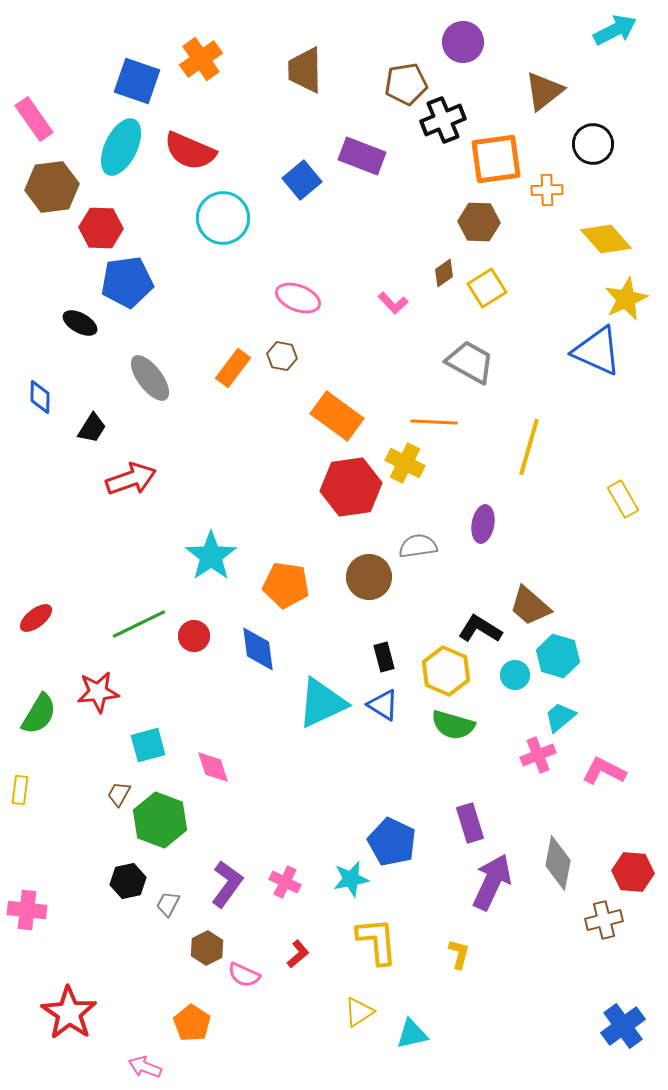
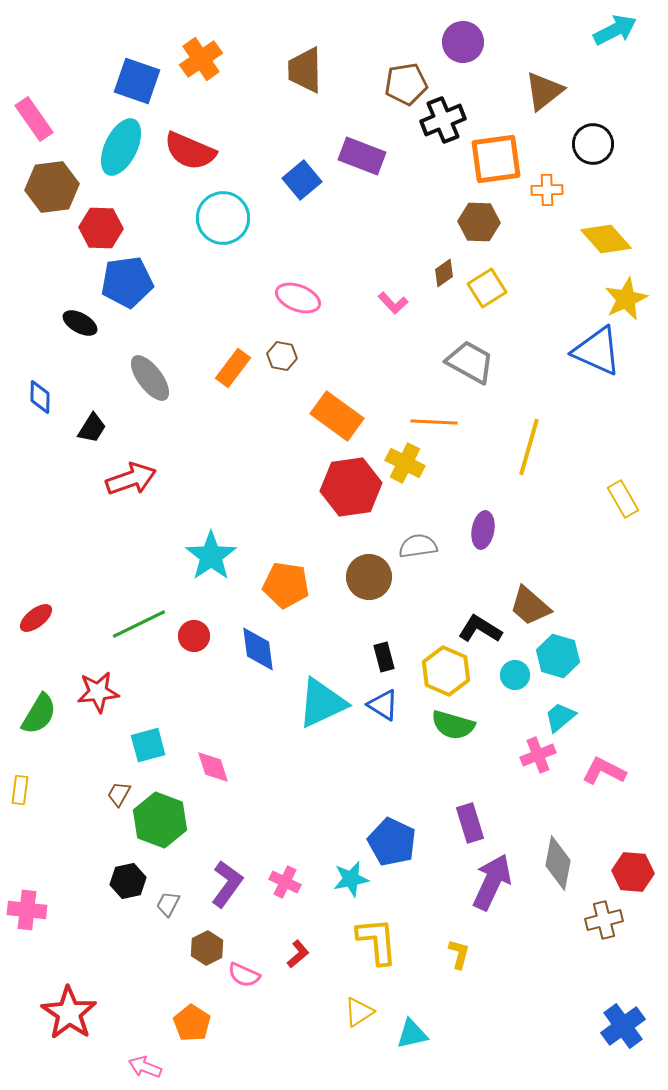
purple ellipse at (483, 524): moved 6 px down
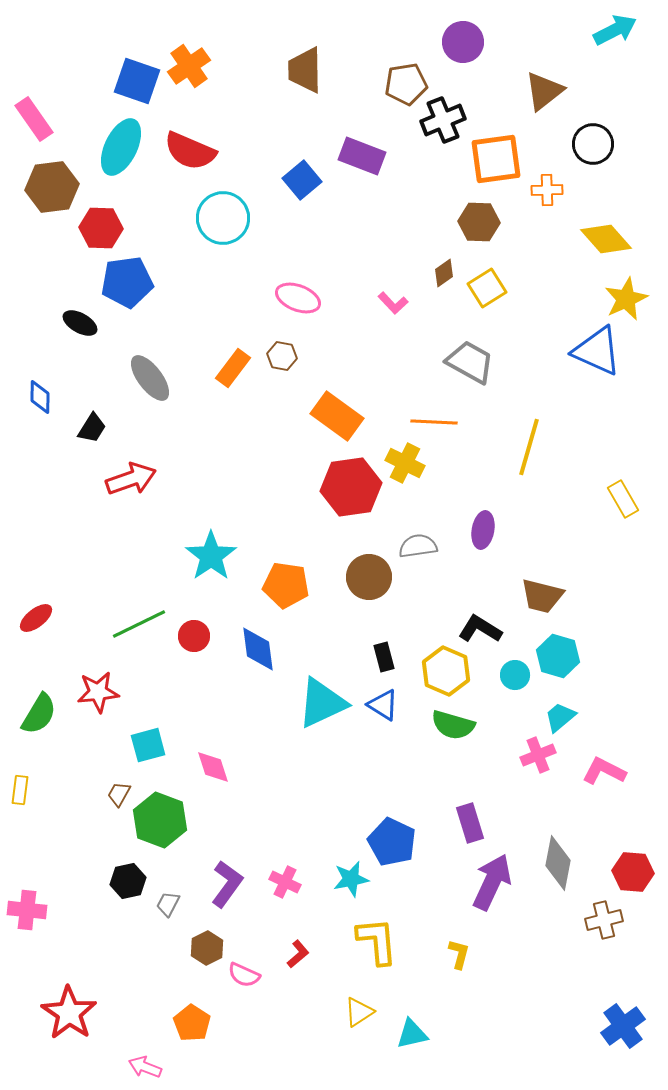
orange cross at (201, 59): moved 12 px left, 7 px down
brown trapezoid at (530, 606): moved 12 px right, 10 px up; rotated 27 degrees counterclockwise
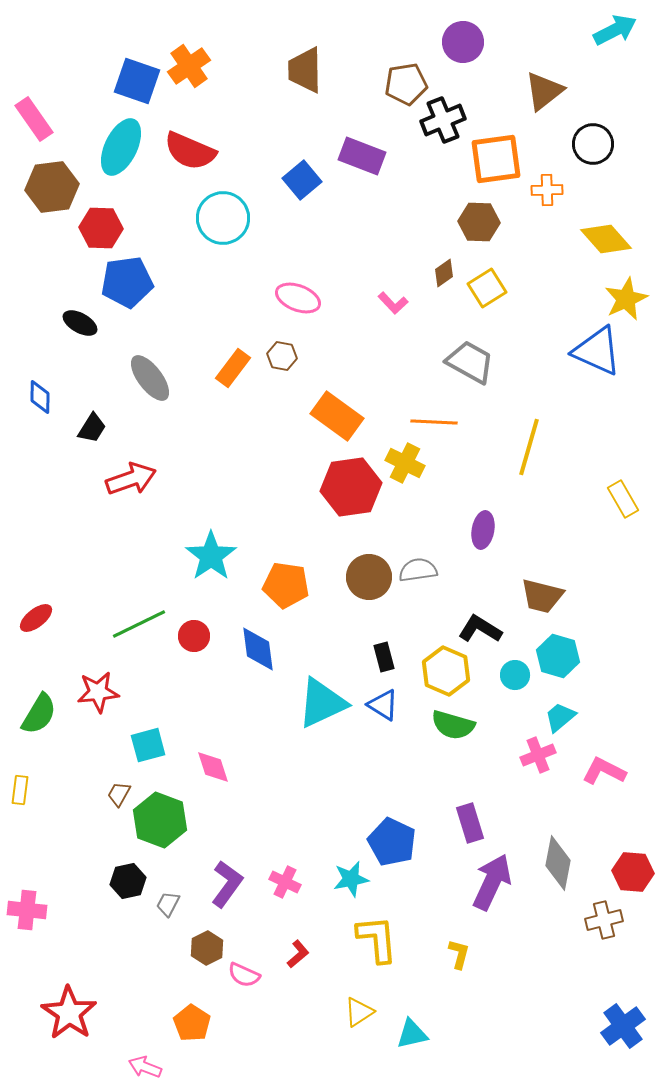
gray semicircle at (418, 546): moved 24 px down
yellow L-shape at (377, 941): moved 2 px up
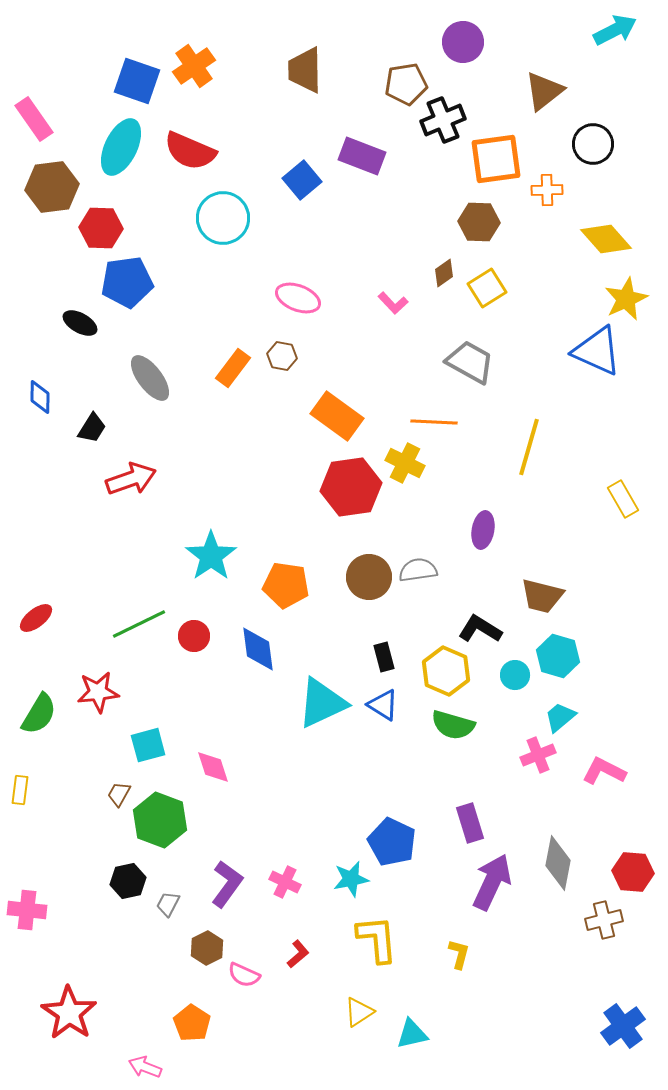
orange cross at (189, 66): moved 5 px right
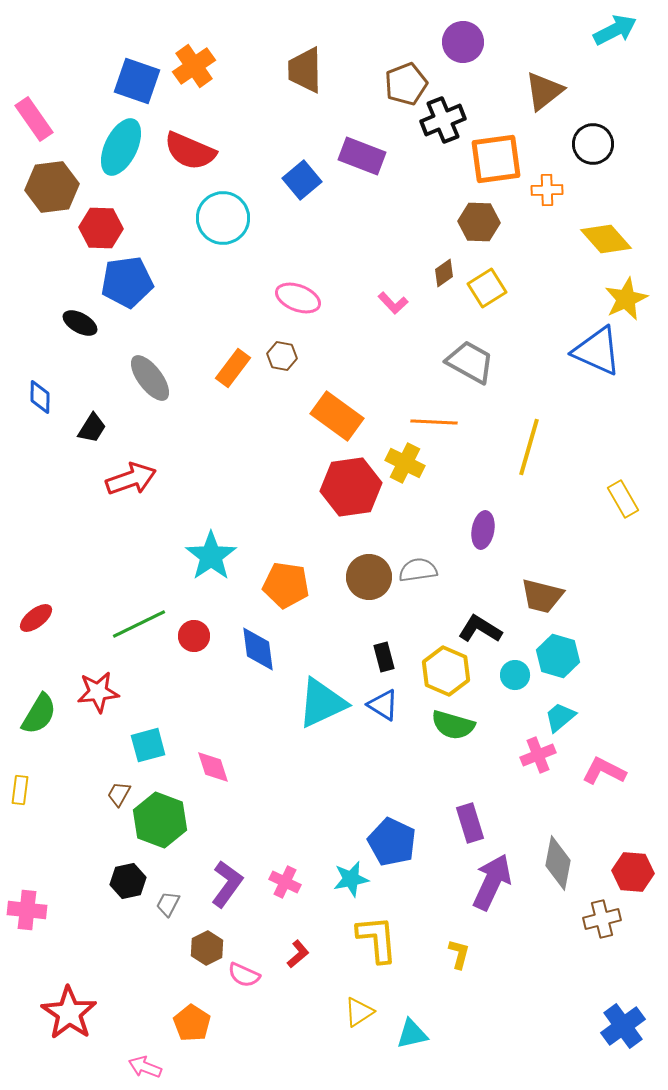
brown pentagon at (406, 84): rotated 12 degrees counterclockwise
brown cross at (604, 920): moved 2 px left, 1 px up
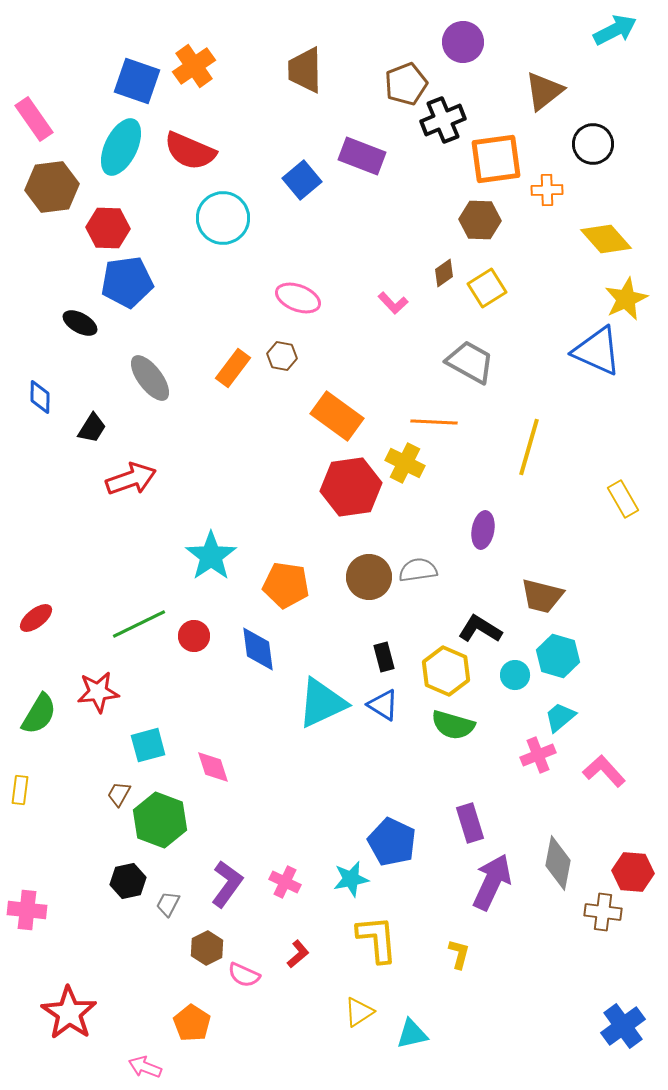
brown hexagon at (479, 222): moved 1 px right, 2 px up
red hexagon at (101, 228): moved 7 px right
pink L-shape at (604, 771): rotated 21 degrees clockwise
brown cross at (602, 919): moved 1 px right, 7 px up; rotated 21 degrees clockwise
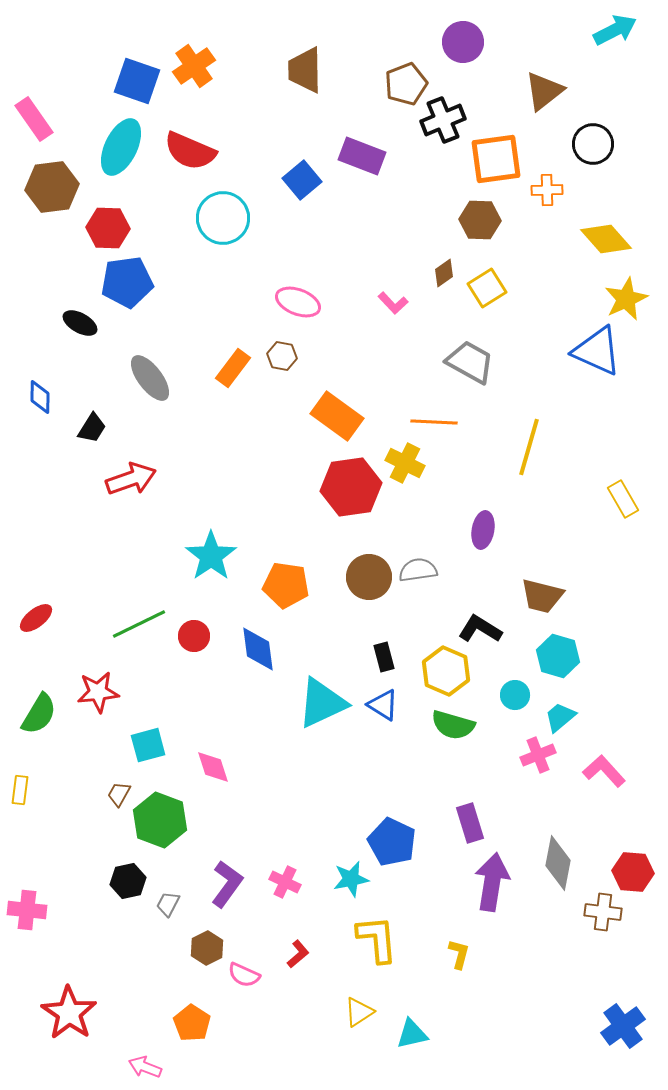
pink ellipse at (298, 298): moved 4 px down
cyan circle at (515, 675): moved 20 px down
purple arrow at (492, 882): rotated 16 degrees counterclockwise
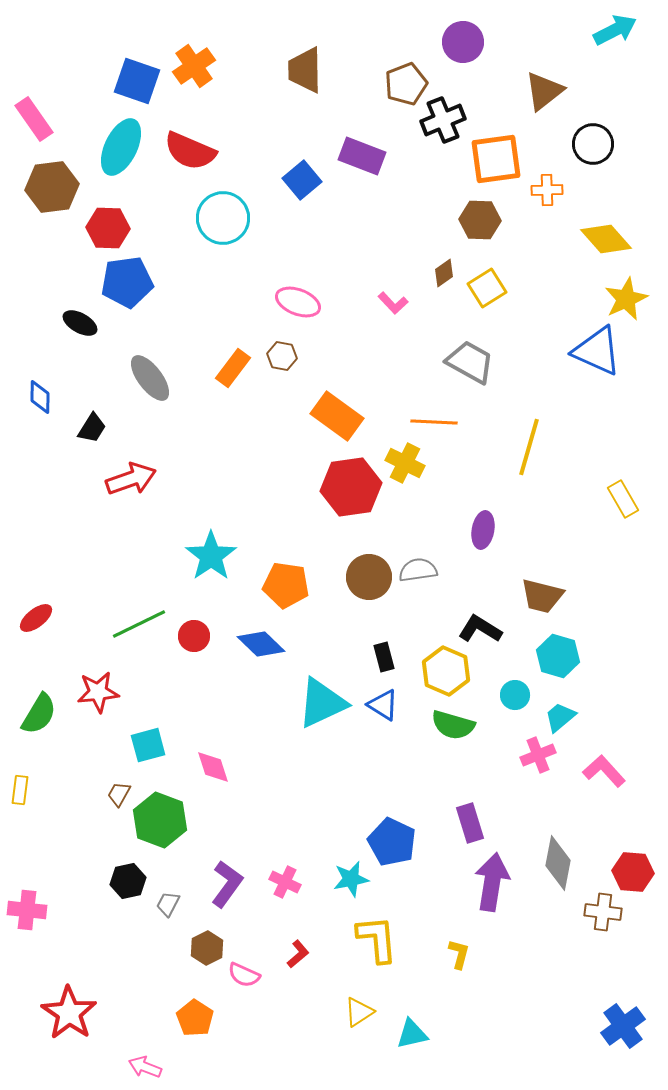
blue diamond at (258, 649): moved 3 px right, 5 px up; rotated 39 degrees counterclockwise
orange pentagon at (192, 1023): moved 3 px right, 5 px up
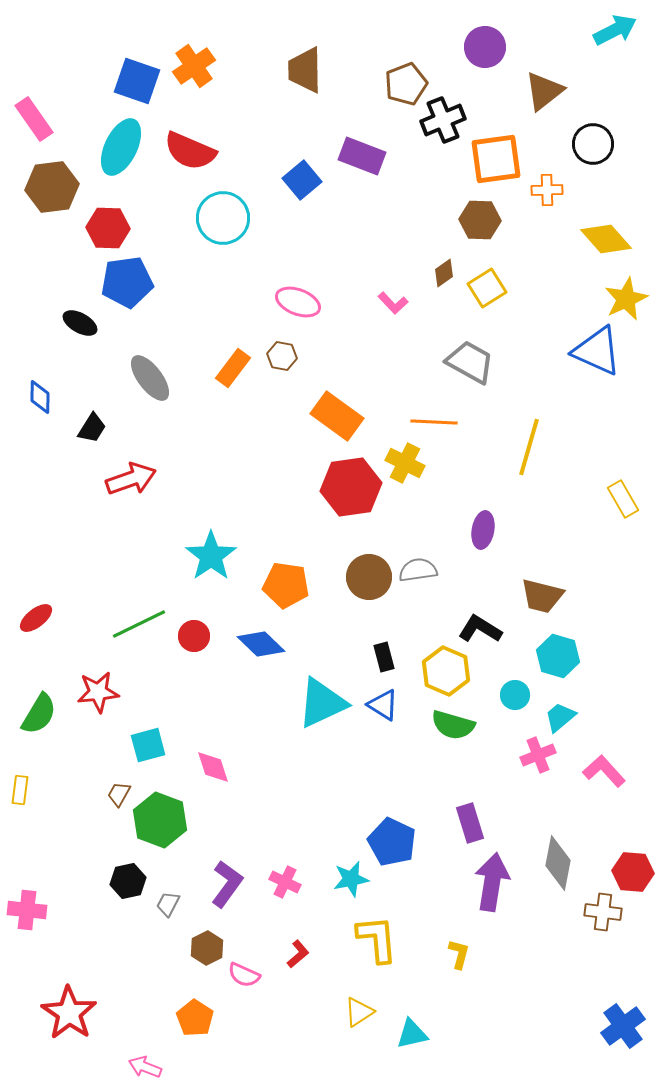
purple circle at (463, 42): moved 22 px right, 5 px down
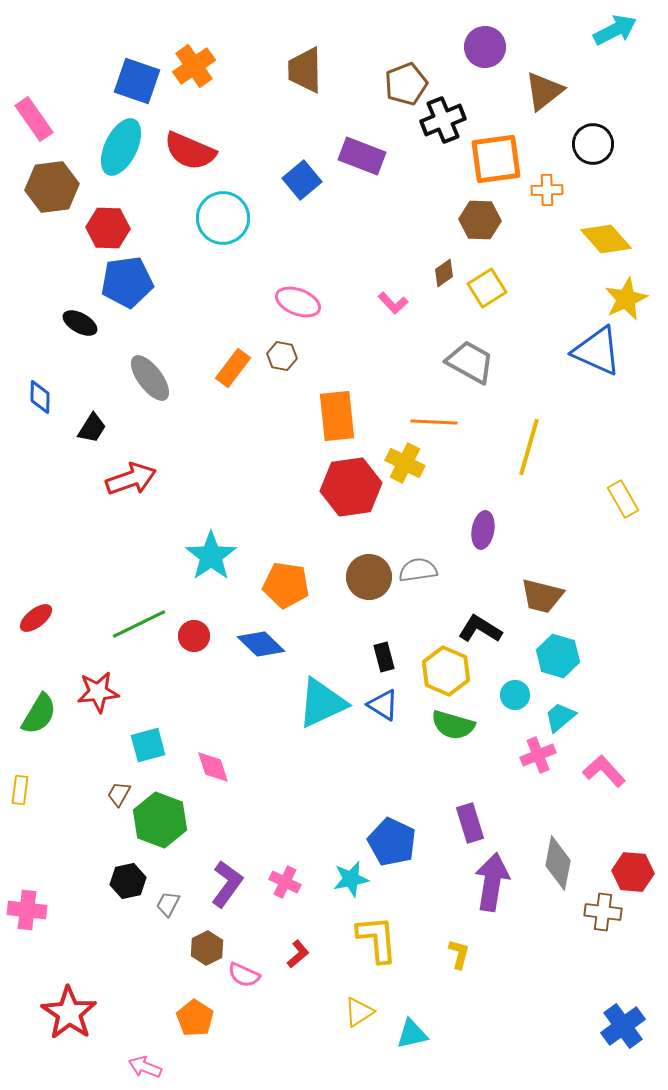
orange rectangle at (337, 416): rotated 48 degrees clockwise
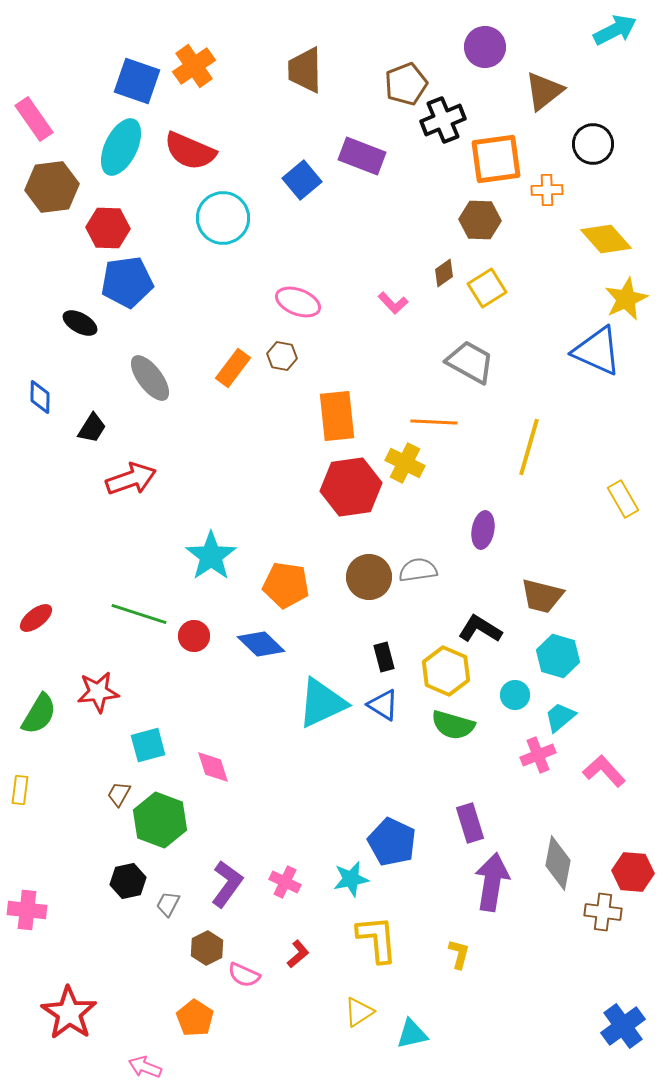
green line at (139, 624): moved 10 px up; rotated 44 degrees clockwise
